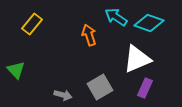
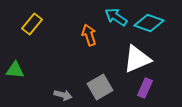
green triangle: moved 1 px left; rotated 42 degrees counterclockwise
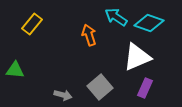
white triangle: moved 2 px up
gray square: rotated 10 degrees counterclockwise
